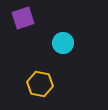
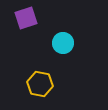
purple square: moved 3 px right
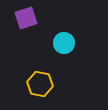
cyan circle: moved 1 px right
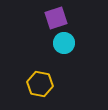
purple square: moved 30 px right
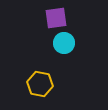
purple square: rotated 10 degrees clockwise
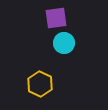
yellow hexagon: rotated 15 degrees clockwise
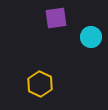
cyan circle: moved 27 px right, 6 px up
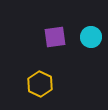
purple square: moved 1 px left, 19 px down
